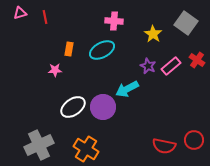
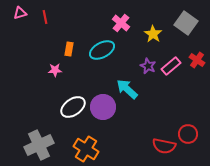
pink cross: moved 7 px right, 2 px down; rotated 36 degrees clockwise
cyan arrow: rotated 70 degrees clockwise
red circle: moved 6 px left, 6 px up
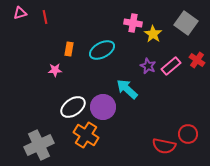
pink cross: moved 12 px right; rotated 30 degrees counterclockwise
orange cross: moved 14 px up
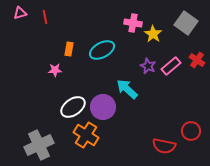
red circle: moved 3 px right, 3 px up
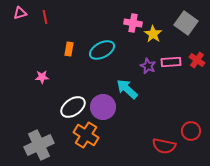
pink rectangle: moved 4 px up; rotated 36 degrees clockwise
pink star: moved 13 px left, 7 px down
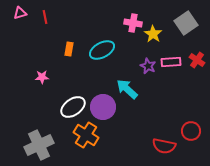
gray square: rotated 20 degrees clockwise
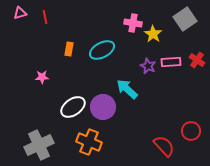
gray square: moved 1 px left, 4 px up
orange cross: moved 3 px right, 7 px down; rotated 10 degrees counterclockwise
red semicircle: rotated 145 degrees counterclockwise
